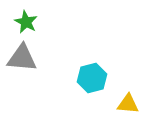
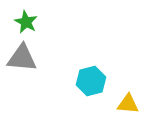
cyan hexagon: moved 1 px left, 3 px down
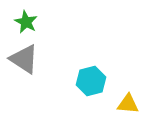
gray triangle: moved 2 px right, 1 px down; rotated 28 degrees clockwise
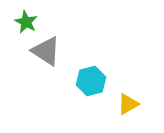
gray triangle: moved 22 px right, 8 px up
yellow triangle: rotated 35 degrees counterclockwise
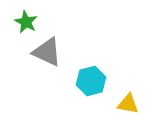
gray triangle: moved 1 px right, 1 px down; rotated 8 degrees counterclockwise
yellow triangle: rotated 40 degrees clockwise
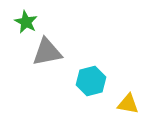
gray triangle: rotated 36 degrees counterclockwise
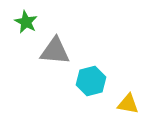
gray triangle: moved 8 px right, 1 px up; rotated 16 degrees clockwise
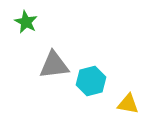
gray triangle: moved 1 px left, 14 px down; rotated 12 degrees counterclockwise
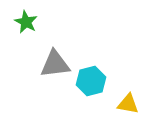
gray triangle: moved 1 px right, 1 px up
